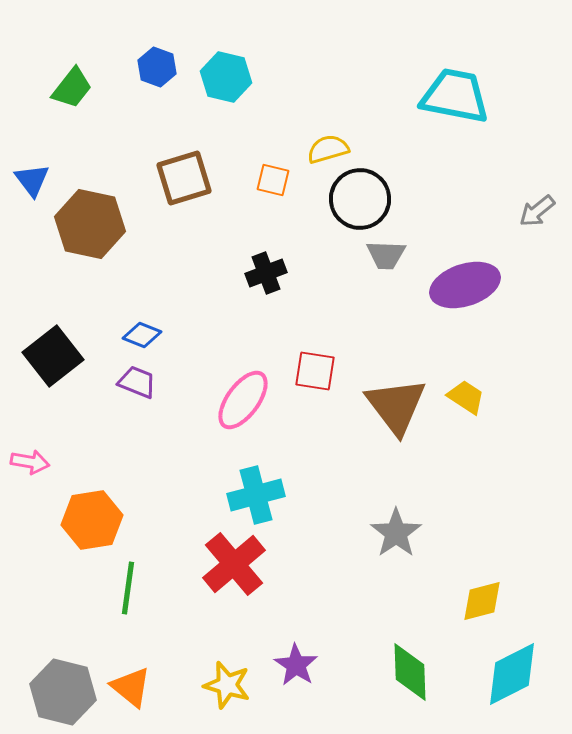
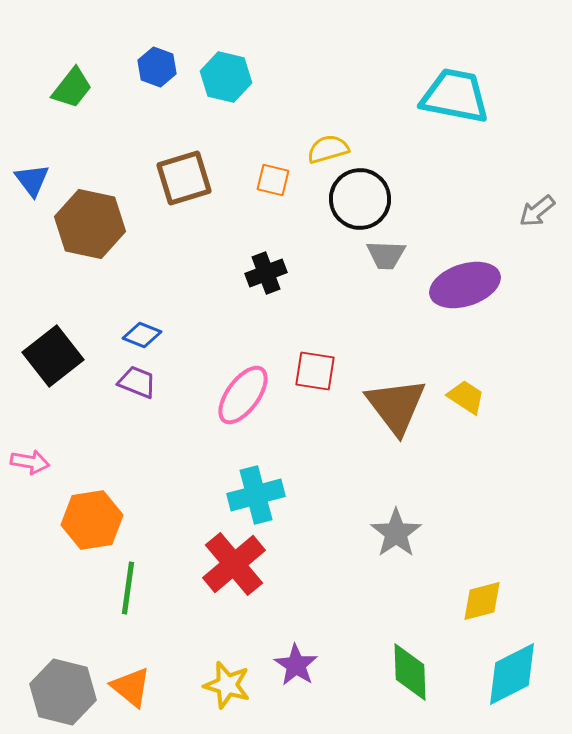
pink ellipse: moved 5 px up
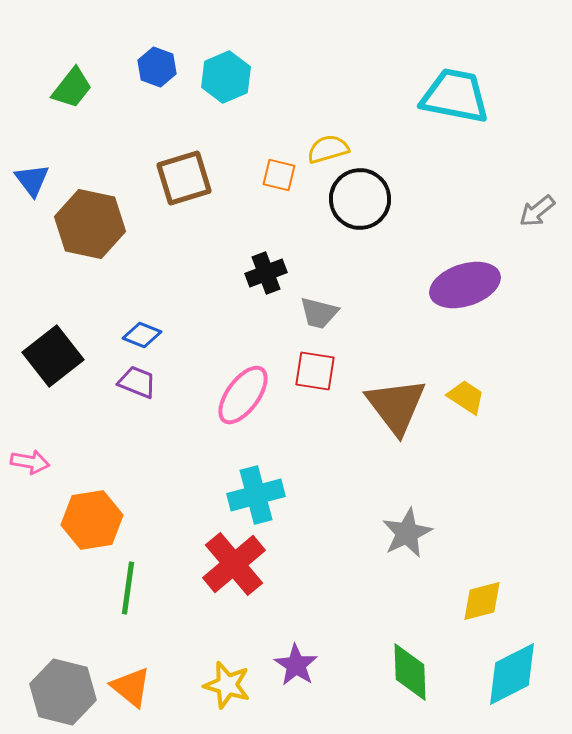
cyan hexagon: rotated 24 degrees clockwise
orange square: moved 6 px right, 5 px up
gray trapezoid: moved 67 px left, 58 px down; rotated 12 degrees clockwise
gray star: moved 11 px right; rotated 9 degrees clockwise
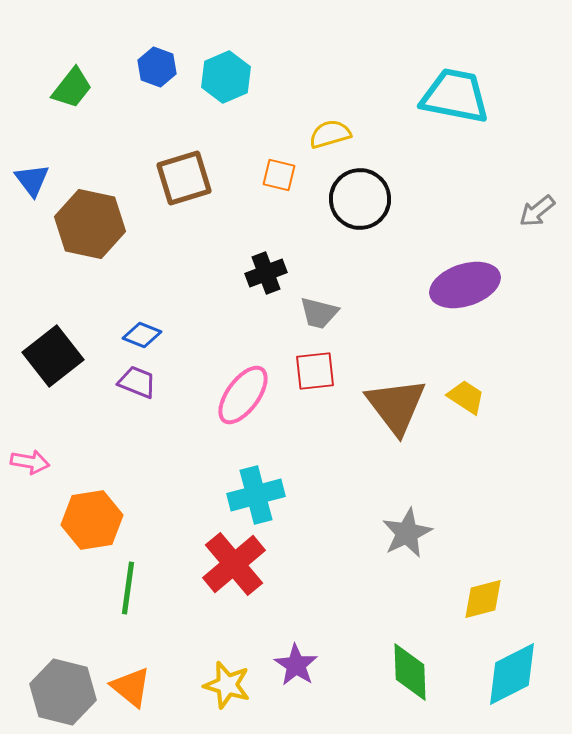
yellow semicircle: moved 2 px right, 15 px up
red square: rotated 15 degrees counterclockwise
yellow diamond: moved 1 px right, 2 px up
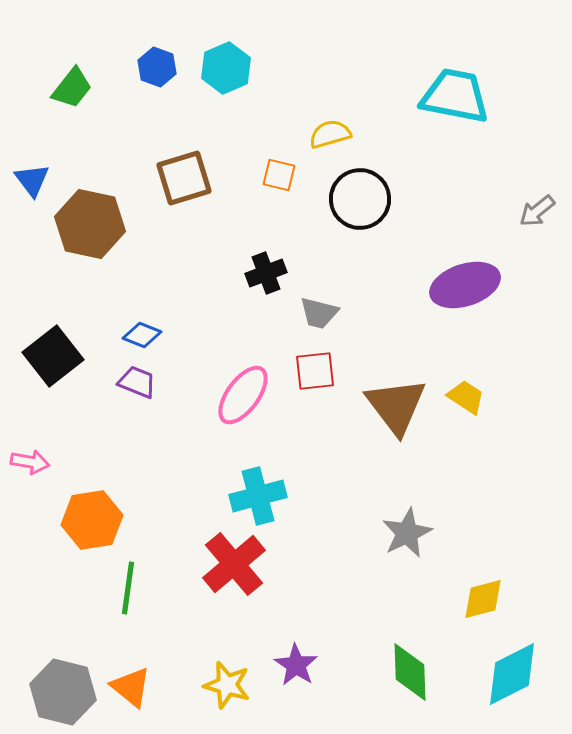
cyan hexagon: moved 9 px up
cyan cross: moved 2 px right, 1 px down
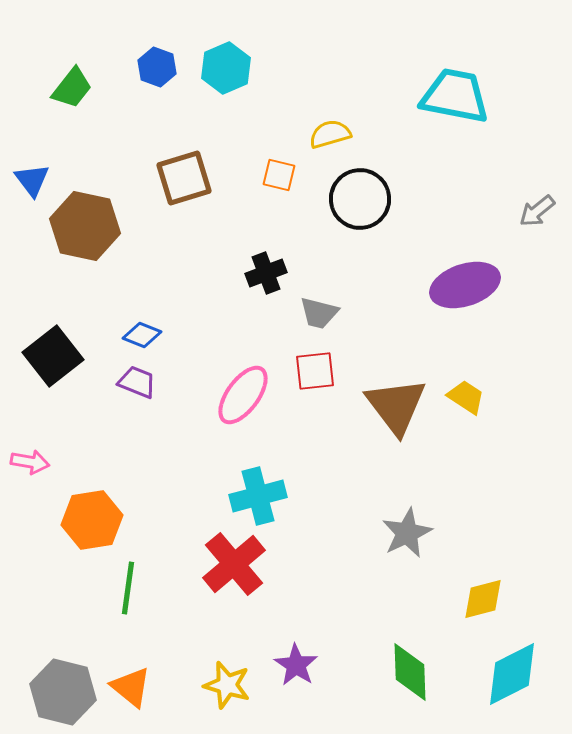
brown hexagon: moved 5 px left, 2 px down
